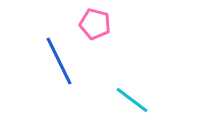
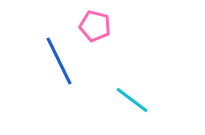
pink pentagon: moved 2 px down
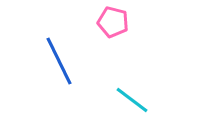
pink pentagon: moved 18 px right, 4 px up
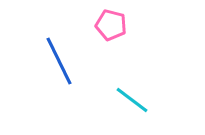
pink pentagon: moved 2 px left, 3 px down
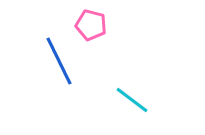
pink pentagon: moved 20 px left
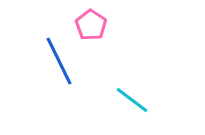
pink pentagon: rotated 20 degrees clockwise
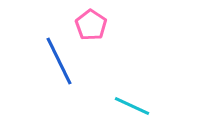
cyan line: moved 6 px down; rotated 12 degrees counterclockwise
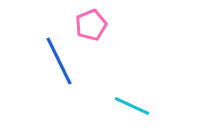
pink pentagon: rotated 16 degrees clockwise
